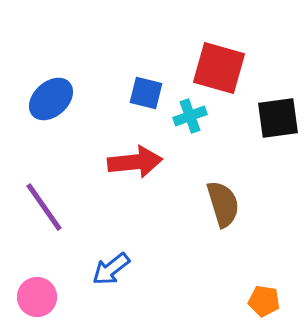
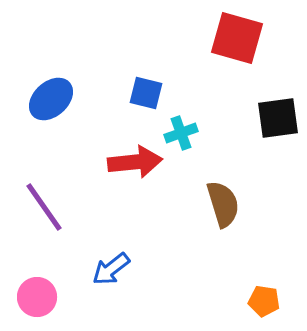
red square: moved 18 px right, 30 px up
cyan cross: moved 9 px left, 17 px down
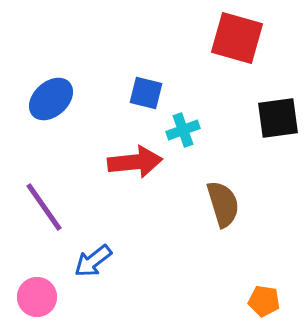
cyan cross: moved 2 px right, 3 px up
blue arrow: moved 18 px left, 8 px up
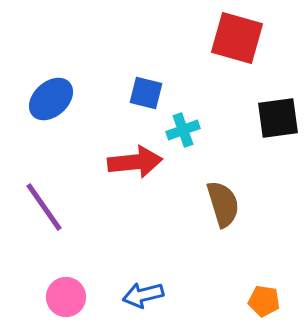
blue arrow: moved 50 px right, 34 px down; rotated 24 degrees clockwise
pink circle: moved 29 px right
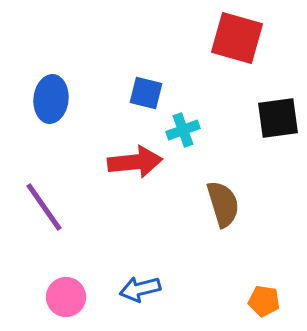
blue ellipse: rotated 42 degrees counterclockwise
blue arrow: moved 3 px left, 6 px up
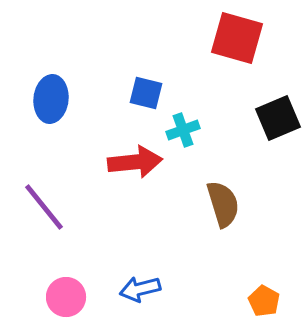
black square: rotated 15 degrees counterclockwise
purple line: rotated 4 degrees counterclockwise
orange pentagon: rotated 20 degrees clockwise
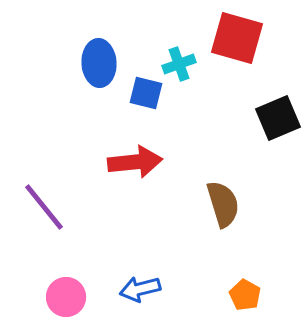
blue ellipse: moved 48 px right, 36 px up; rotated 9 degrees counterclockwise
cyan cross: moved 4 px left, 66 px up
orange pentagon: moved 19 px left, 6 px up
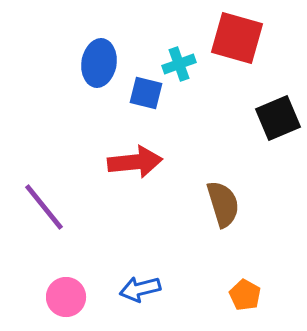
blue ellipse: rotated 12 degrees clockwise
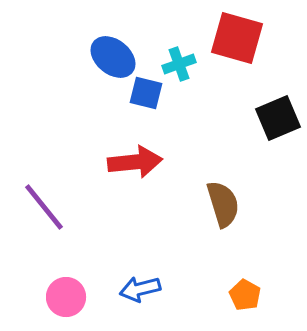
blue ellipse: moved 14 px right, 6 px up; rotated 60 degrees counterclockwise
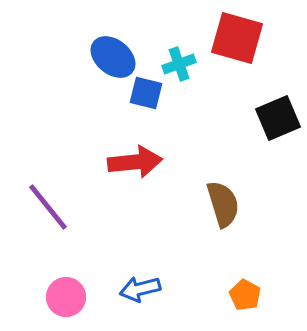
purple line: moved 4 px right
